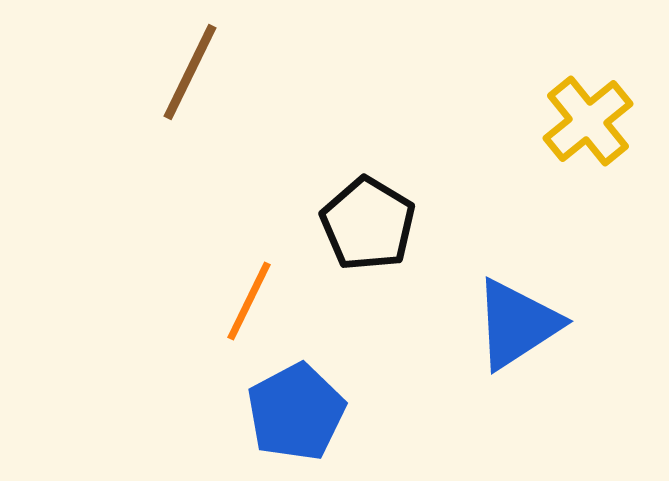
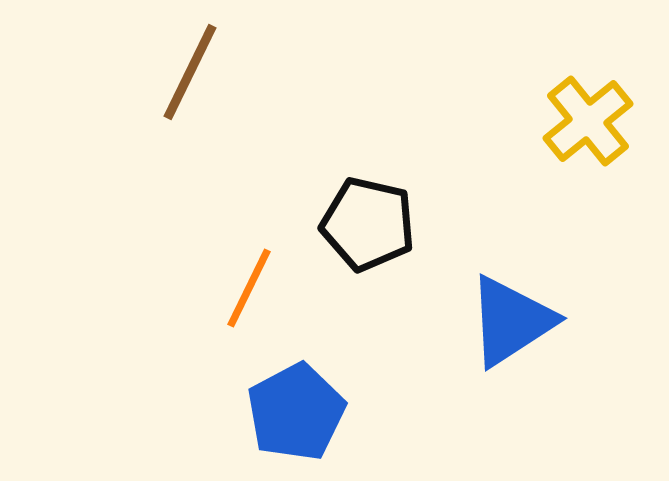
black pentagon: rotated 18 degrees counterclockwise
orange line: moved 13 px up
blue triangle: moved 6 px left, 3 px up
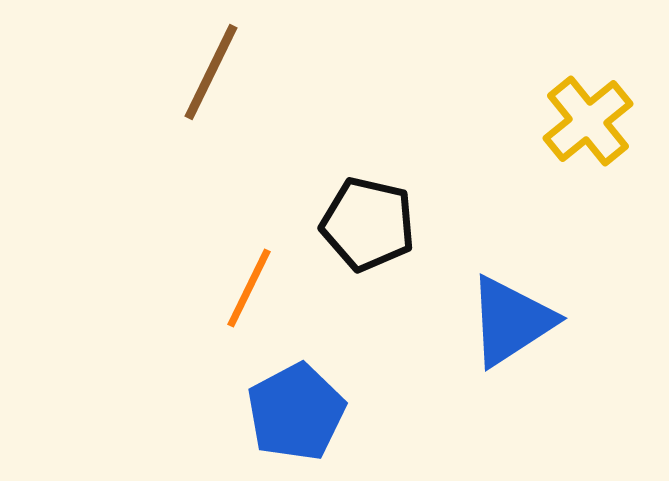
brown line: moved 21 px right
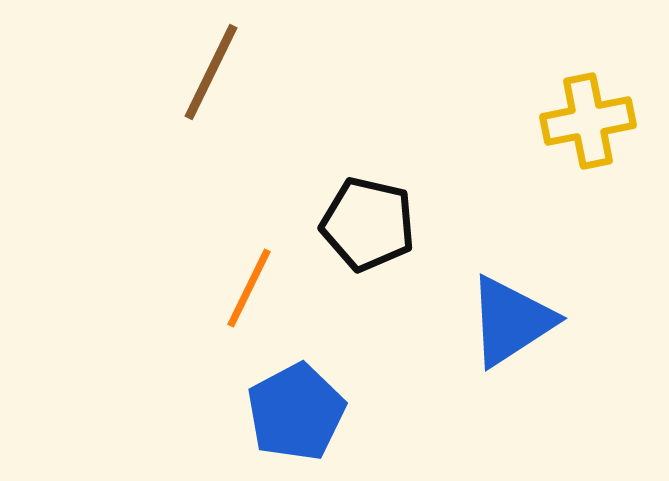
yellow cross: rotated 28 degrees clockwise
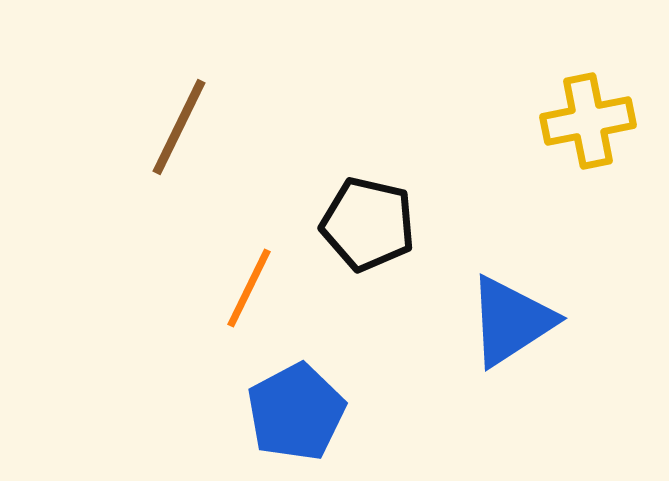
brown line: moved 32 px left, 55 px down
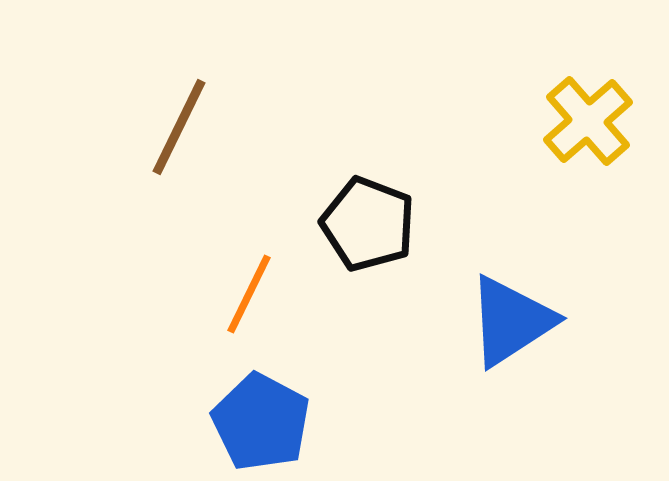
yellow cross: rotated 30 degrees counterclockwise
black pentagon: rotated 8 degrees clockwise
orange line: moved 6 px down
blue pentagon: moved 35 px left, 10 px down; rotated 16 degrees counterclockwise
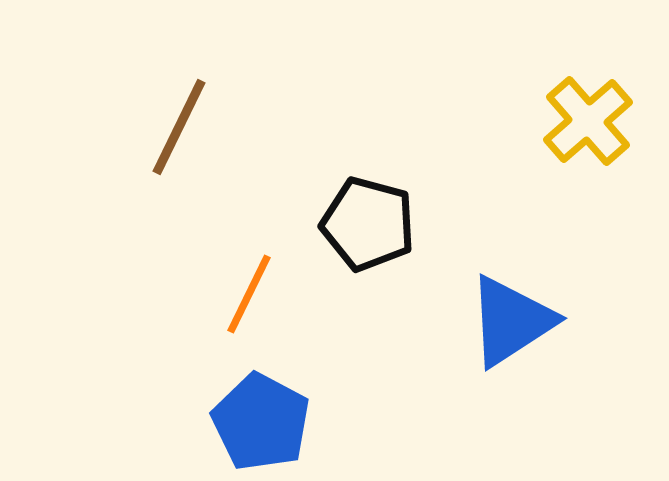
black pentagon: rotated 6 degrees counterclockwise
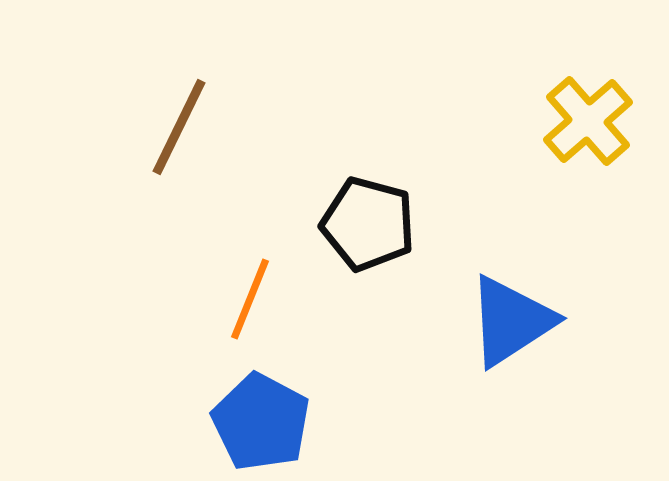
orange line: moved 1 px right, 5 px down; rotated 4 degrees counterclockwise
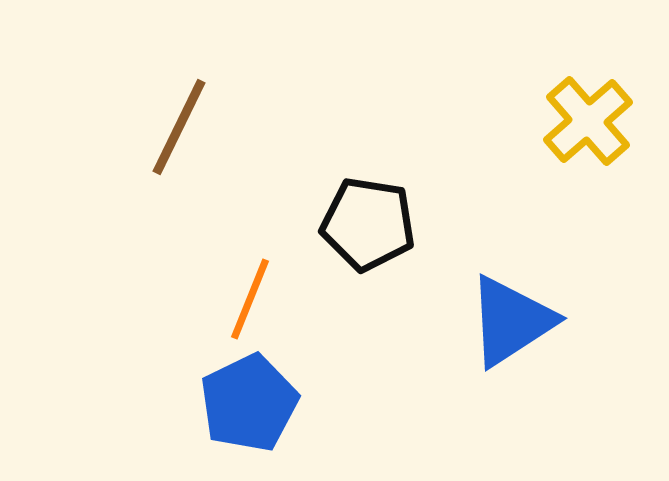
black pentagon: rotated 6 degrees counterclockwise
blue pentagon: moved 12 px left, 19 px up; rotated 18 degrees clockwise
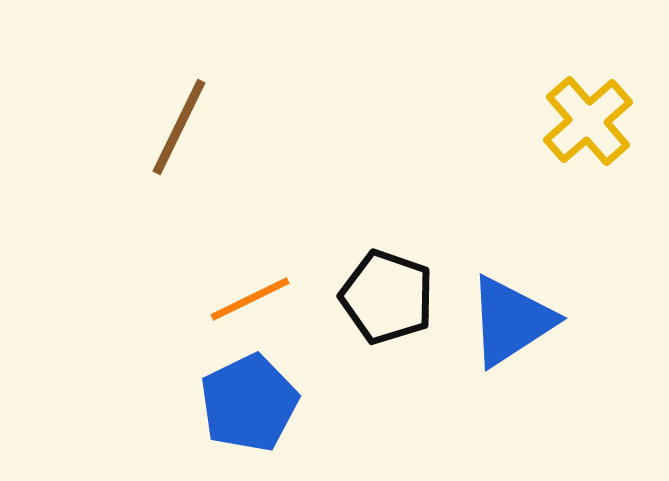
black pentagon: moved 19 px right, 73 px down; rotated 10 degrees clockwise
orange line: rotated 42 degrees clockwise
